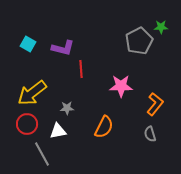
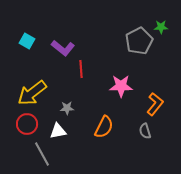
cyan square: moved 1 px left, 3 px up
purple L-shape: rotated 25 degrees clockwise
gray semicircle: moved 5 px left, 3 px up
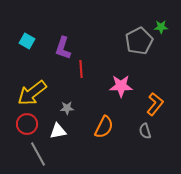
purple L-shape: rotated 70 degrees clockwise
gray line: moved 4 px left
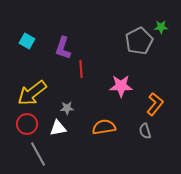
orange semicircle: rotated 125 degrees counterclockwise
white triangle: moved 3 px up
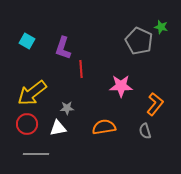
green star: rotated 16 degrees clockwise
gray pentagon: rotated 20 degrees counterclockwise
gray line: moved 2 px left; rotated 60 degrees counterclockwise
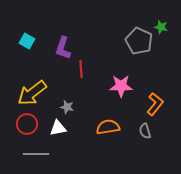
gray star: moved 1 px up; rotated 16 degrees clockwise
orange semicircle: moved 4 px right
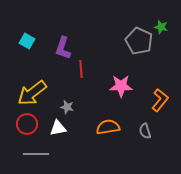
orange L-shape: moved 5 px right, 4 px up
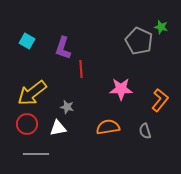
pink star: moved 3 px down
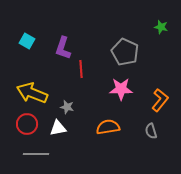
gray pentagon: moved 14 px left, 11 px down
yellow arrow: rotated 60 degrees clockwise
gray semicircle: moved 6 px right
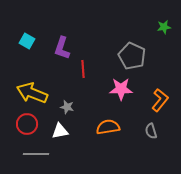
green star: moved 3 px right; rotated 24 degrees counterclockwise
purple L-shape: moved 1 px left
gray pentagon: moved 7 px right, 4 px down
red line: moved 2 px right
white triangle: moved 2 px right, 3 px down
